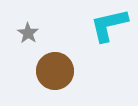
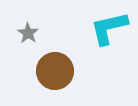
cyan L-shape: moved 3 px down
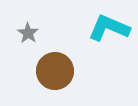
cyan L-shape: rotated 36 degrees clockwise
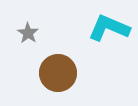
brown circle: moved 3 px right, 2 px down
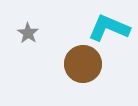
brown circle: moved 25 px right, 9 px up
